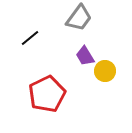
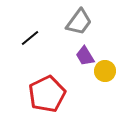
gray trapezoid: moved 4 px down
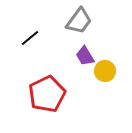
gray trapezoid: moved 1 px up
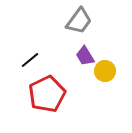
black line: moved 22 px down
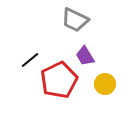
gray trapezoid: moved 4 px left, 1 px up; rotated 80 degrees clockwise
yellow circle: moved 13 px down
red pentagon: moved 12 px right, 14 px up
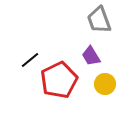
gray trapezoid: moved 24 px right; rotated 44 degrees clockwise
purple trapezoid: moved 6 px right
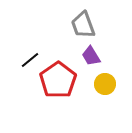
gray trapezoid: moved 16 px left, 5 px down
red pentagon: moved 1 px left; rotated 9 degrees counterclockwise
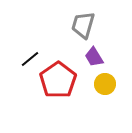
gray trapezoid: rotated 36 degrees clockwise
purple trapezoid: moved 3 px right, 1 px down
black line: moved 1 px up
